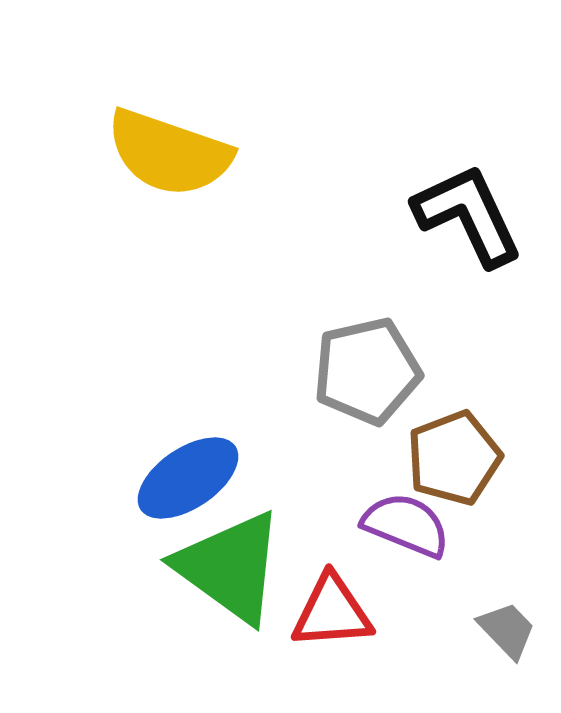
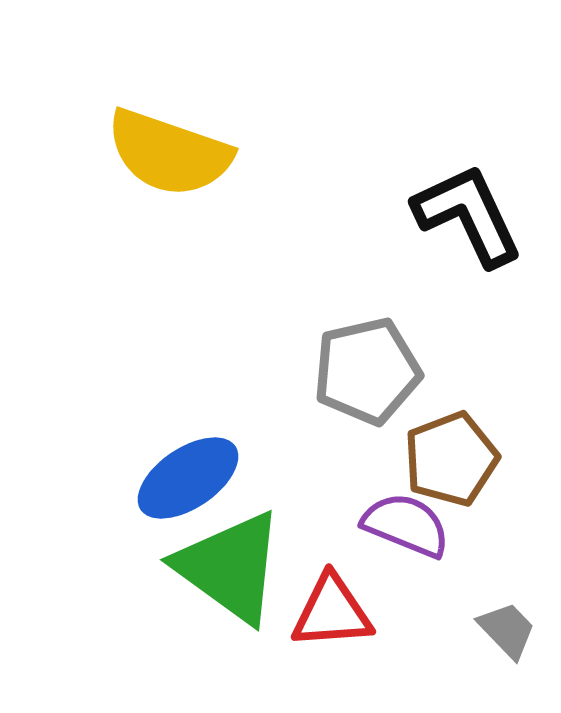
brown pentagon: moved 3 px left, 1 px down
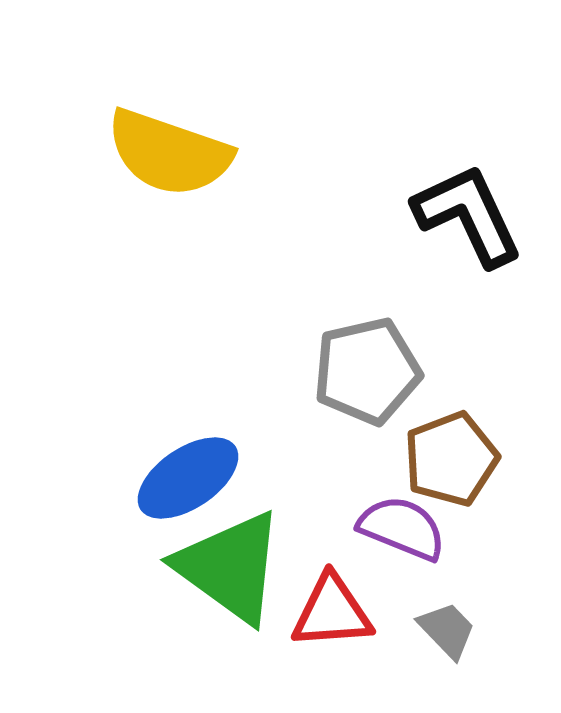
purple semicircle: moved 4 px left, 3 px down
gray trapezoid: moved 60 px left
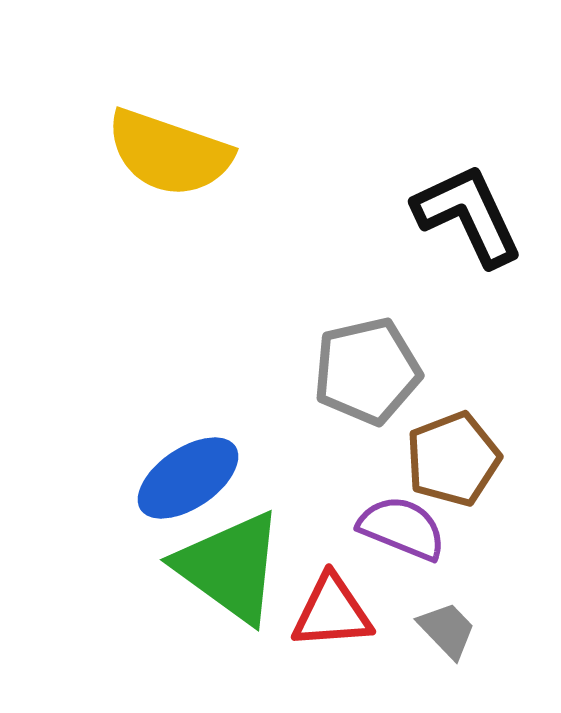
brown pentagon: moved 2 px right
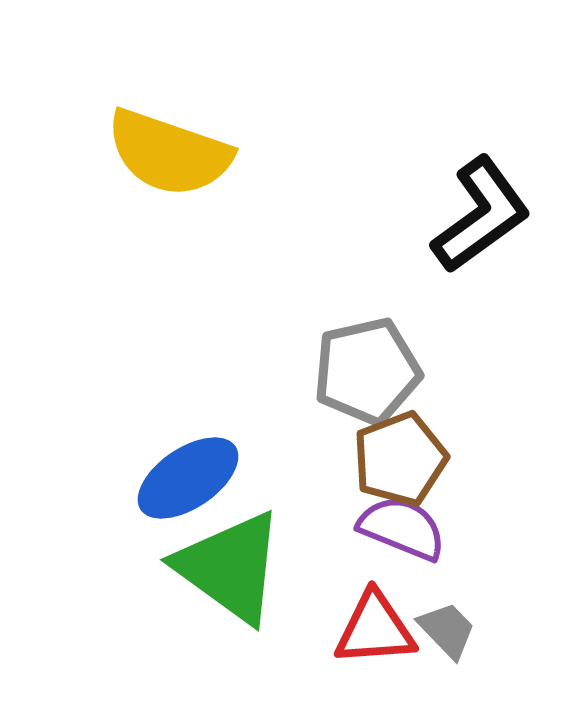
black L-shape: moved 13 px right; rotated 79 degrees clockwise
brown pentagon: moved 53 px left
red triangle: moved 43 px right, 17 px down
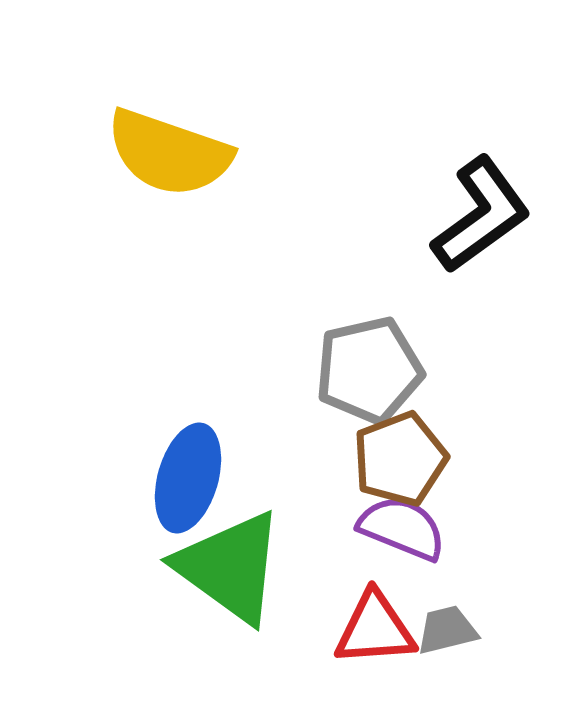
gray pentagon: moved 2 px right, 1 px up
blue ellipse: rotated 40 degrees counterclockwise
gray trapezoid: rotated 60 degrees counterclockwise
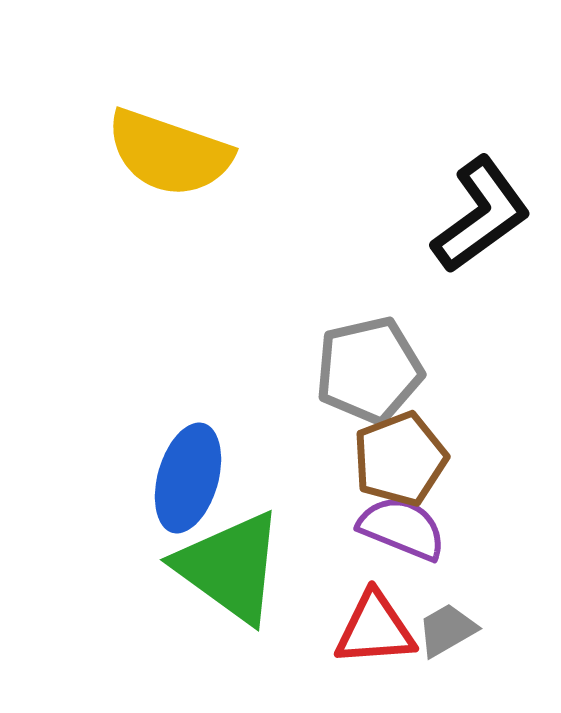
gray trapezoid: rotated 16 degrees counterclockwise
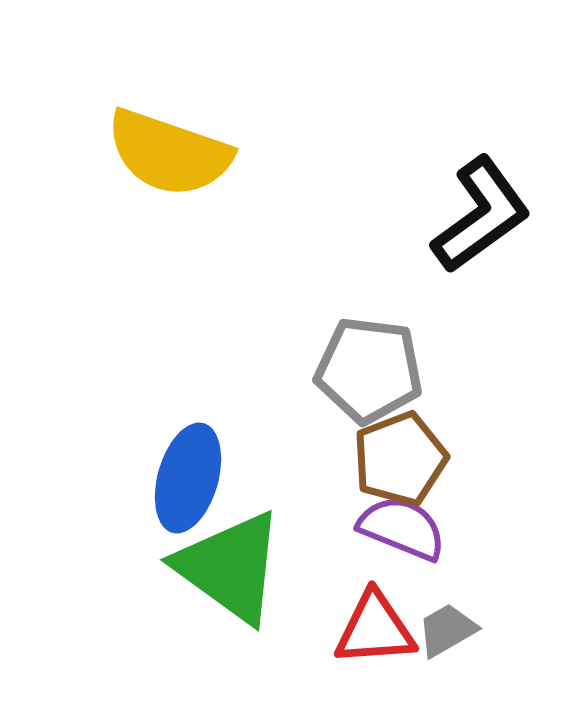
gray pentagon: rotated 20 degrees clockwise
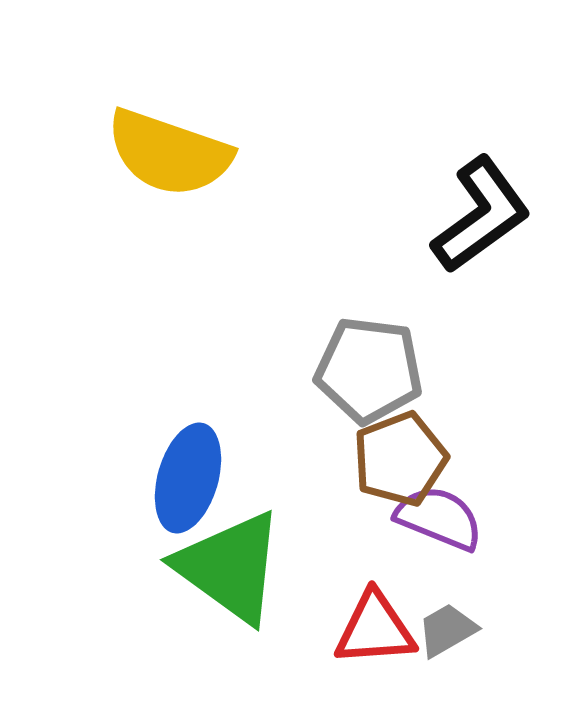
purple semicircle: moved 37 px right, 10 px up
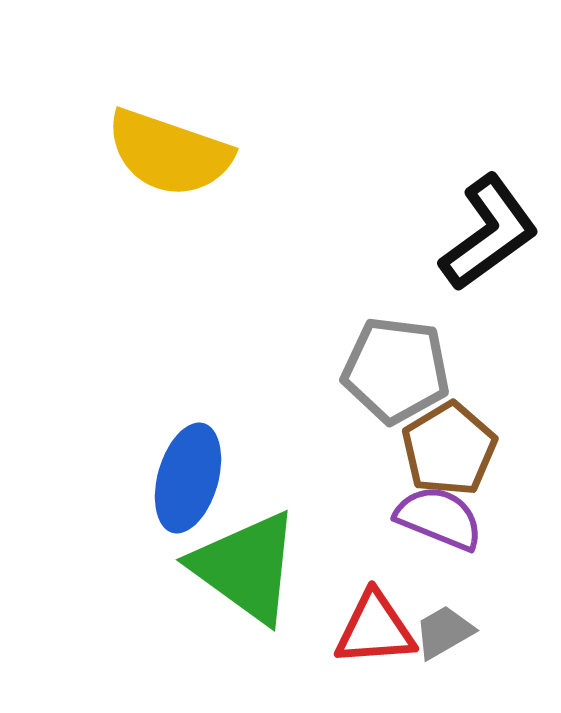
black L-shape: moved 8 px right, 18 px down
gray pentagon: moved 27 px right
brown pentagon: moved 49 px right, 10 px up; rotated 10 degrees counterclockwise
green triangle: moved 16 px right
gray trapezoid: moved 3 px left, 2 px down
